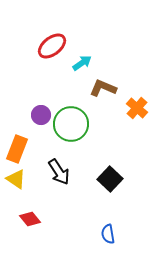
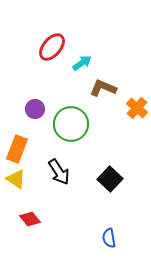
red ellipse: moved 1 px down; rotated 12 degrees counterclockwise
purple circle: moved 6 px left, 6 px up
blue semicircle: moved 1 px right, 4 px down
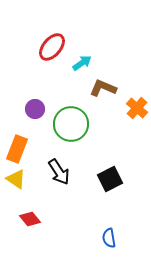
black square: rotated 20 degrees clockwise
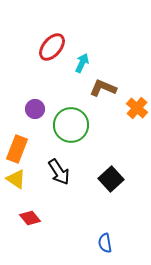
cyan arrow: rotated 30 degrees counterclockwise
green circle: moved 1 px down
black square: moved 1 px right; rotated 15 degrees counterclockwise
red diamond: moved 1 px up
blue semicircle: moved 4 px left, 5 px down
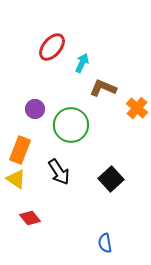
orange rectangle: moved 3 px right, 1 px down
